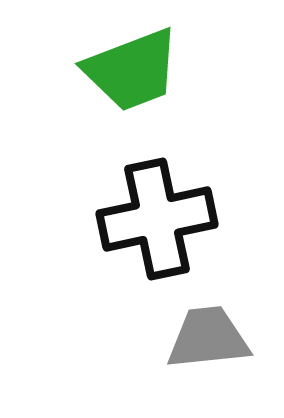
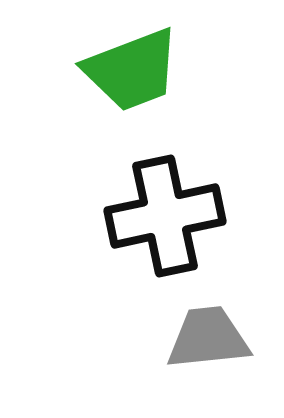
black cross: moved 8 px right, 3 px up
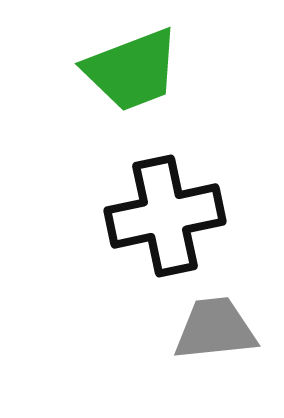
gray trapezoid: moved 7 px right, 9 px up
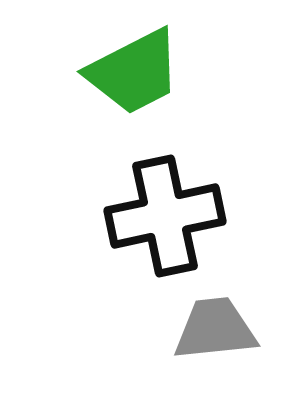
green trapezoid: moved 2 px right, 2 px down; rotated 6 degrees counterclockwise
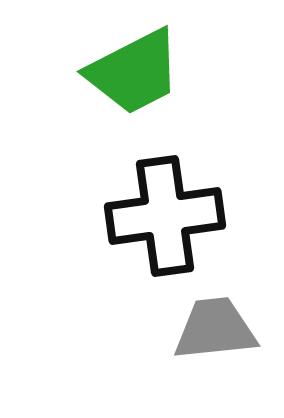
black cross: rotated 4 degrees clockwise
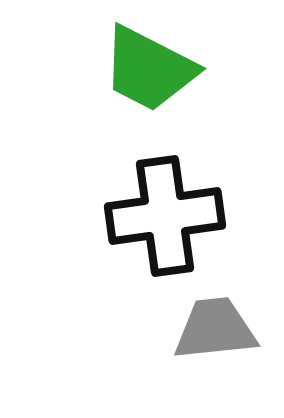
green trapezoid: moved 15 px right, 3 px up; rotated 54 degrees clockwise
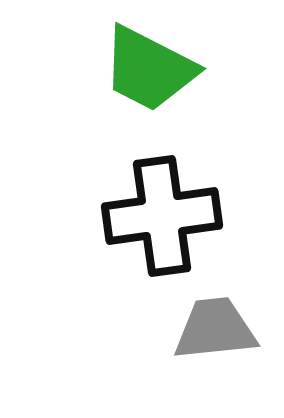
black cross: moved 3 px left
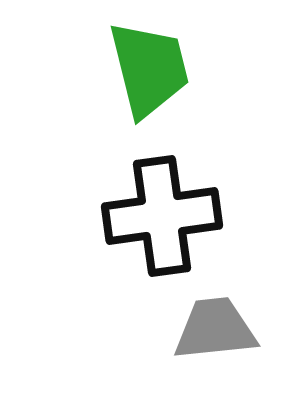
green trapezoid: rotated 131 degrees counterclockwise
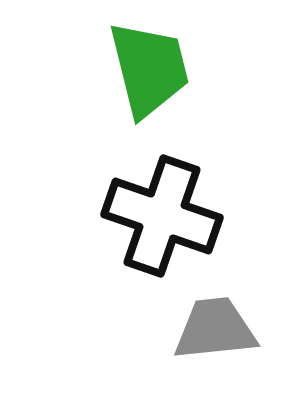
black cross: rotated 27 degrees clockwise
